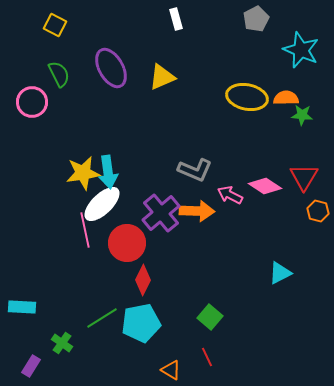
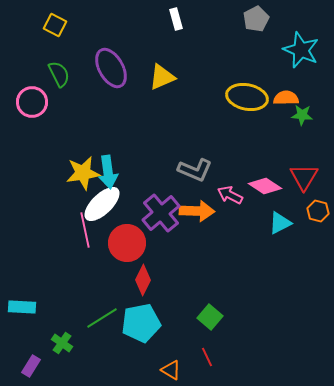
cyan triangle: moved 50 px up
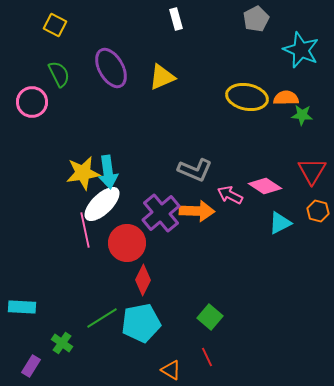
red triangle: moved 8 px right, 6 px up
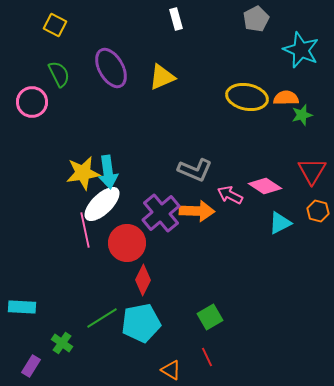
green star: rotated 20 degrees counterclockwise
green square: rotated 20 degrees clockwise
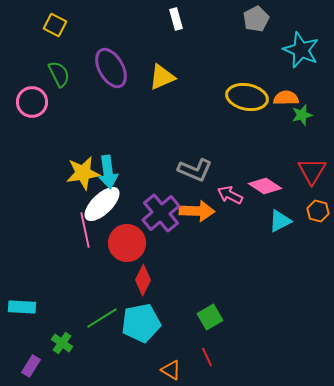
cyan triangle: moved 2 px up
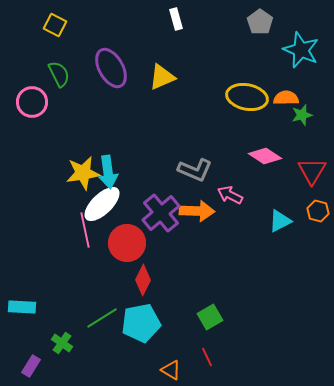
gray pentagon: moved 4 px right, 3 px down; rotated 10 degrees counterclockwise
pink diamond: moved 30 px up
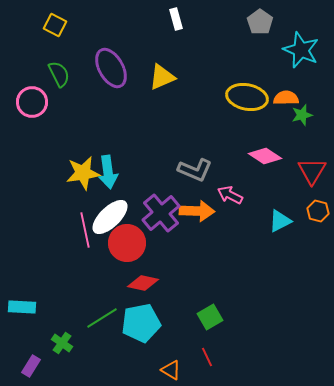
white ellipse: moved 8 px right, 13 px down
red diamond: moved 3 px down; rotated 76 degrees clockwise
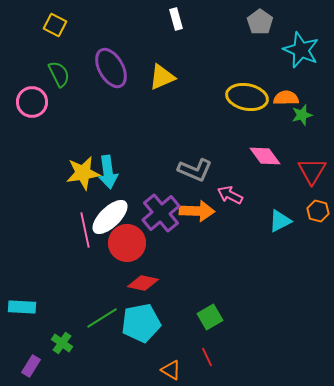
pink diamond: rotated 20 degrees clockwise
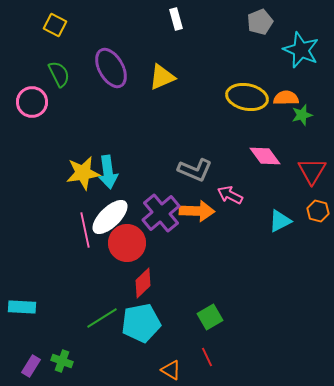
gray pentagon: rotated 15 degrees clockwise
red diamond: rotated 56 degrees counterclockwise
green cross: moved 18 px down; rotated 15 degrees counterclockwise
